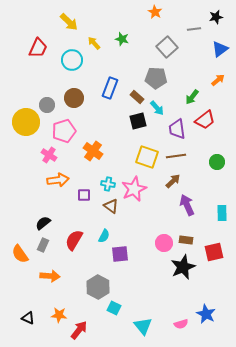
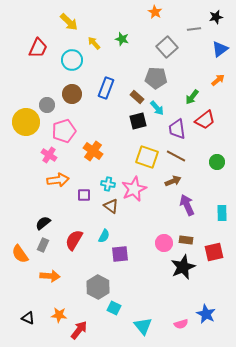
blue rectangle at (110, 88): moved 4 px left
brown circle at (74, 98): moved 2 px left, 4 px up
brown line at (176, 156): rotated 36 degrees clockwise
brown arrow at (173, 181): rotated 21 degrees clockwise
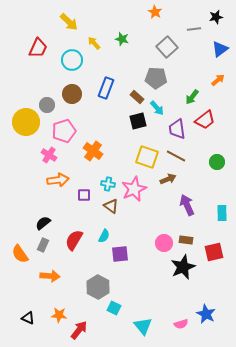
brown arrow at (173, 181): moved 5 px left, 2 px up
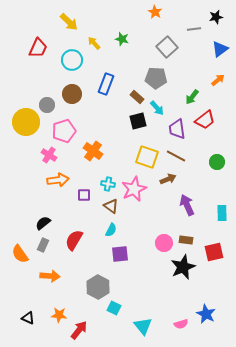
blue rectangle at (106, 88): moved 4 px up
cyan semicircle at (104, 236): moved 7 px right, 6 px up
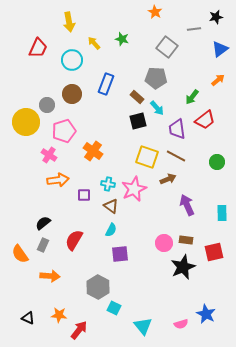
yellow arrow at (69, 22): rotated 36 degrees clockwise
gray square at (167, 47): rotated 10 degrees counterclockwise
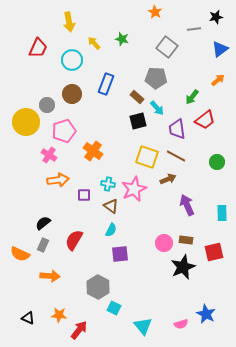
orange semicircle at (20, 254): rotated 30 degrees counterclockwise
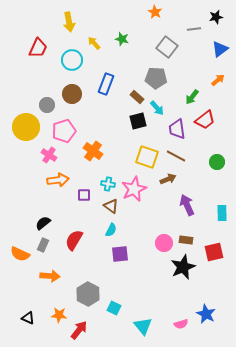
yellow circle at (26, 122): moved 5 px down
gray hexagon at (98, 287): moved 10 px left, 7 px down
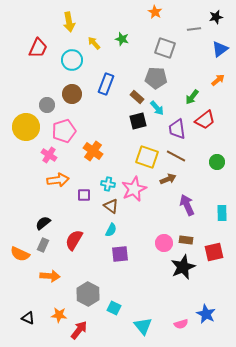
gray square at (167, 47): moved 2 px left, 1 px down; rotated 20 degrees counterclockwise
